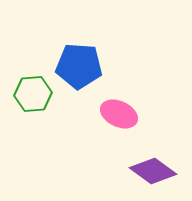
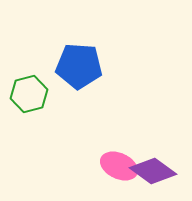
green hexagon: moved 4 px left; rotated 9 degrees counterclockwise
pink ellipse: moved 52 px down
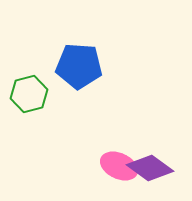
purple diamond: moved 3 px left, 3 px up
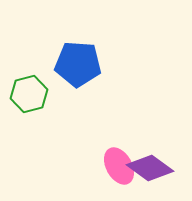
blue pentagon: moved 1 px left, 2 px up
pink ellipse: rotated 36 degrees clockwise
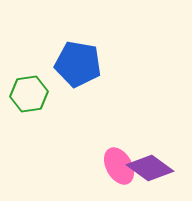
blue pentagon: rotated 6 degrees clockwise
green hexagon: rotated 6 degrees clockwise
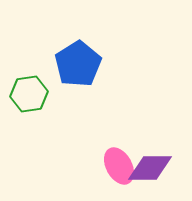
blue pentagon: rotated 30 degrees clockwise
purple diamond: rotated 36 degrees counterclockwise
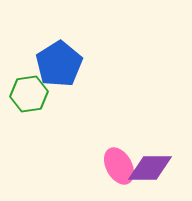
blue pentagon: moved 19 px left
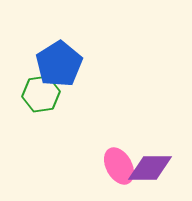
green hexagon: moved 12 px right
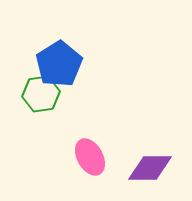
pink ellipse: moved 29 px left, 9 px up
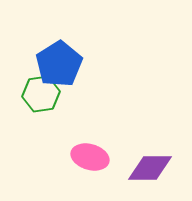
pink ellipse: rotated 45 degrees counterclockwise
